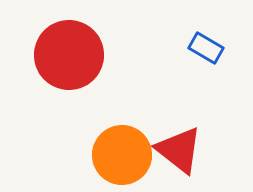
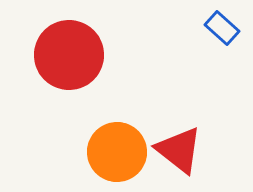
blue rectangle: moved 16 px right, 20 px up; rotated 12 degrees clockwise
orange circle: moved 5 px left, 3 px up
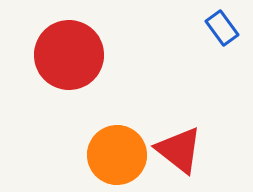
blue rectangle: rotated 12 degrees clockwise
orange circle: moved 3 px down
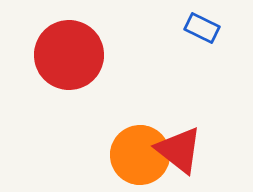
blue rectangle: moved 20 px left; rotated 28 degrees counterclockwise
orange circle: moved 23 px right
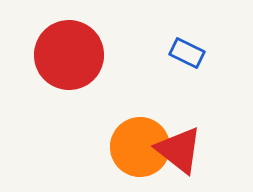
blue rectangle: moved 15 px left, 25 px down
orange circle: moved 8 px up
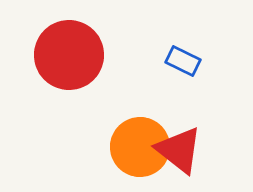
blue rectangle: moved 4 px left, 8 px down
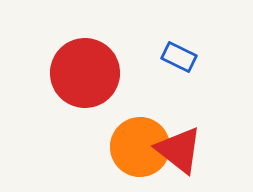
red circle: moved 16 px right, 18 px down
blue rectangle: moved 4 px left, 4 px up
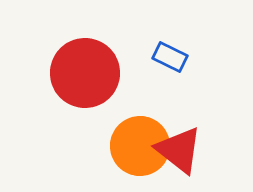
blue rectangle: moved 9 px left
orange circle: moved 1 px up
